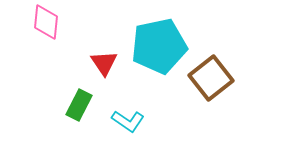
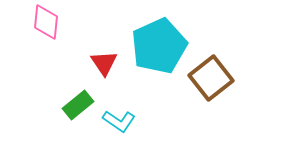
cyan pentagon: rotated 12 degrees counterclockwise
green rectangle: moved 1 px left; rotated 24 degrees clockwise
cyan L-shape: moved 9 px left
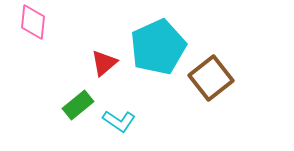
pink diamond: moved 13 px left
cyan pentagon: moved 1 px left, 1 px down
red triangle: rotated 24 degrees clockwise
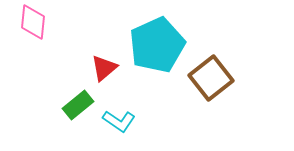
cyan pentagon: moved 1 px left, 2 px up
red triangle: moved 5 px down
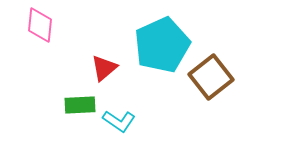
pink diamond: moved 7 px right, 3 px down
cyan pentagon: moved 5 px right
brown square: moved 1 px up
green rectangle: moved 2 px right; rotated 36 degrees clockwise
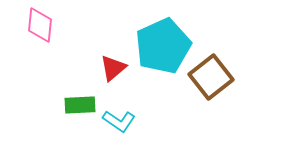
cyan pentagon: moved 1 px right, 1 px down
red triangle: moved 9 px right
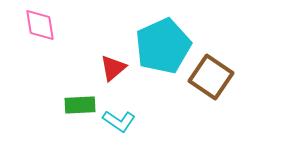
pink diamond: rotated 15 degrees counterclockwise
brown square: rotated 18 degrees counterclockwise
